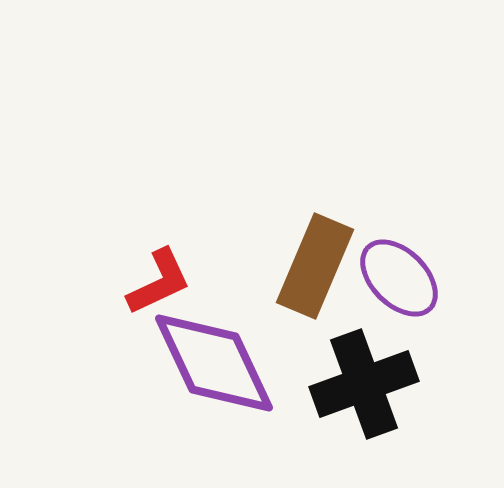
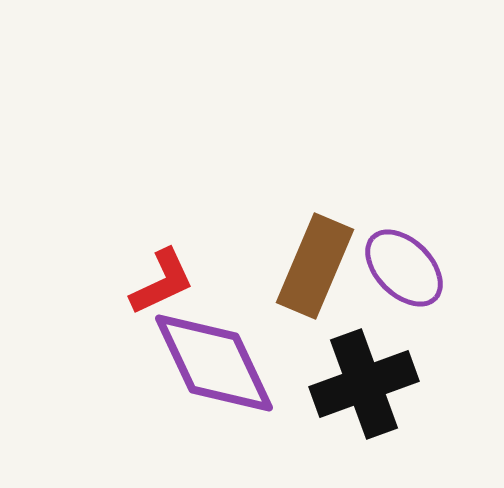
purple ellipse: moved 5 px right, 10 px up
red L-shape: moved 3 px right
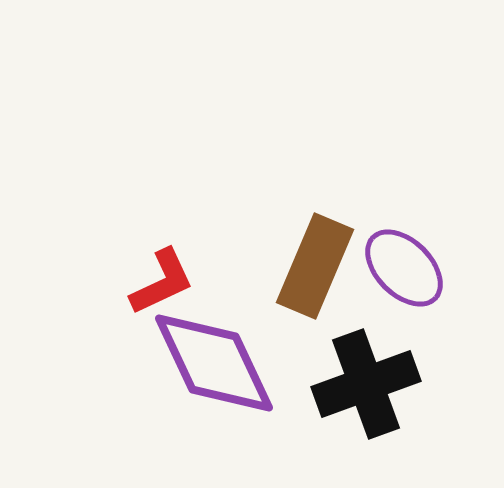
black cross: moved 2 px right
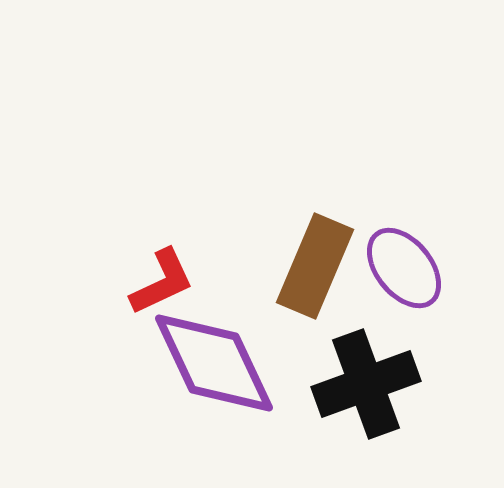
purple ellipse: rotated 6 degrees clockwise
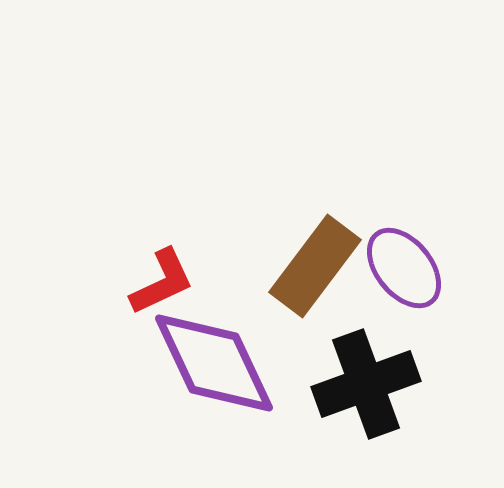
brown rectangle: rotated 14 degrees clockwise
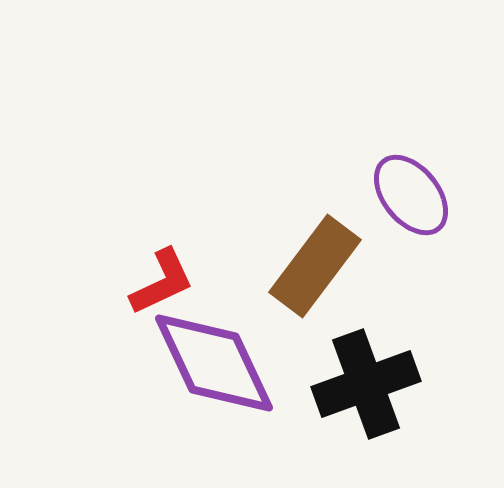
purple ellipse: moved 7 px right, 73 px up
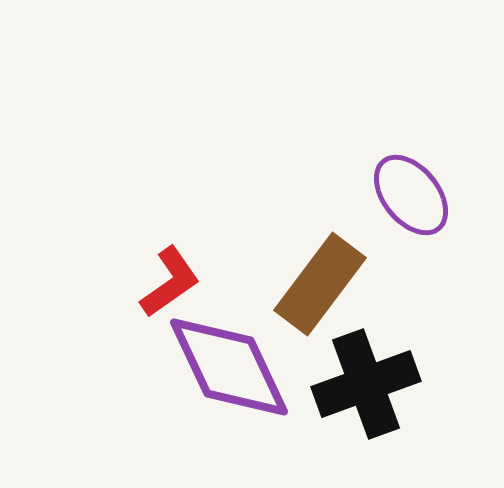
brown rectangle: moved 5 px right, 18 px down
red L-shape: moved 8 px right; rotated 10 degrees counterclockwise
purple diamond: moved 15 px right, 4 px down
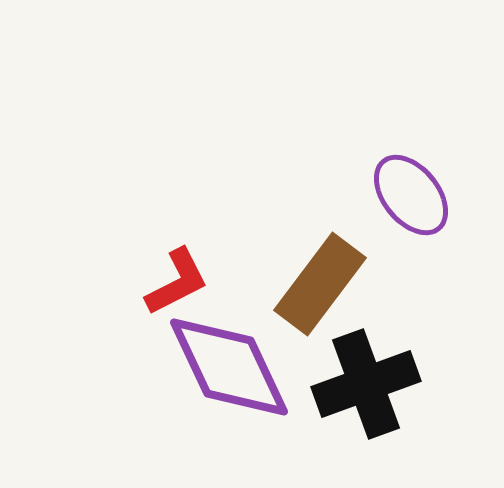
red L-shape: moved 7 px right; rotated 8 degrees clockwise
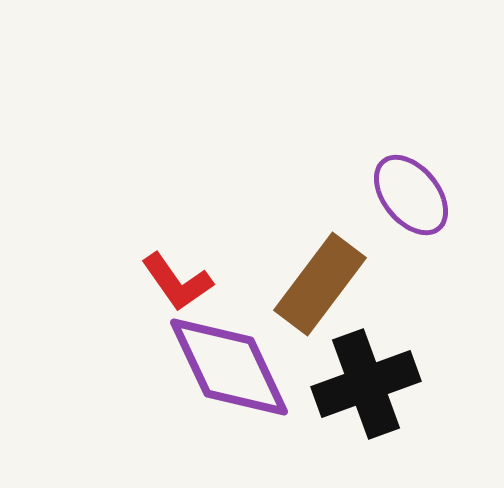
red L-shape: rotated 82 degrees clockwise
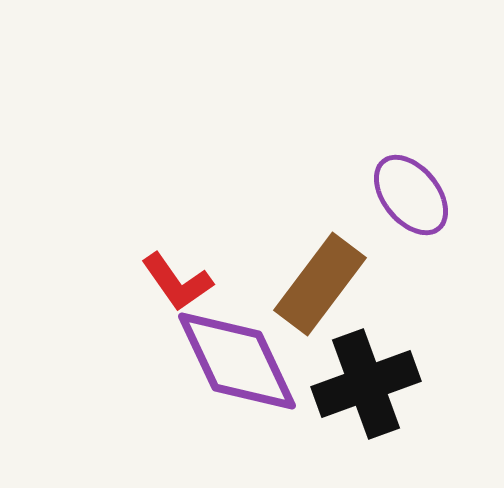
purple diamond: moved 8 px right, 6 px up
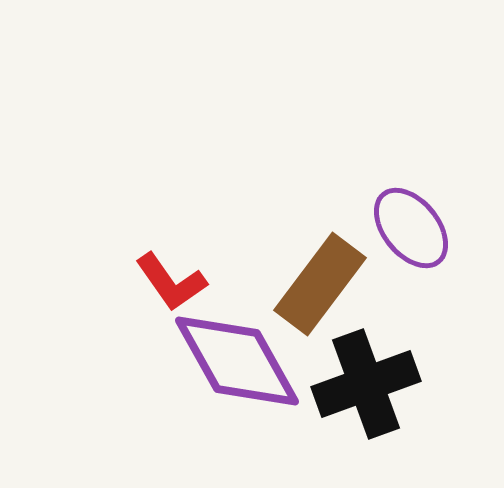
purple ellipse: moved 33 px down
red L-shape: moved 6 px left
purple diamond: rotated 4 degrees counterclockwise
